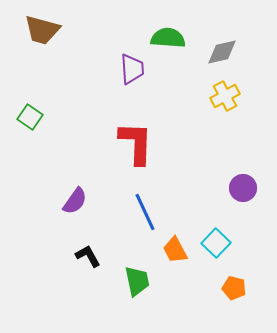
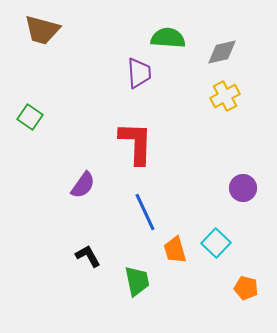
purple trapezoid: moved 7 px right, 4 px down
purple semicircle: moved 8 px right, 16 px up
orange trapezoid: rotated 12 degrees clockwise
orange pentagon: moved 12 px right
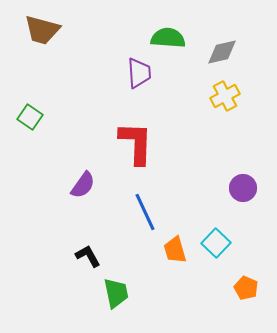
green trapezoid: moved 21 px left, 12 px down
orange pentagon: rotated 10 degrees clockwise
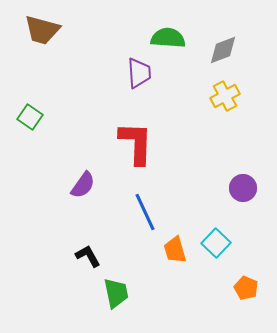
gray diamond: moved 1 px right, 2 px up; rotated 8 degrees counterclockwise
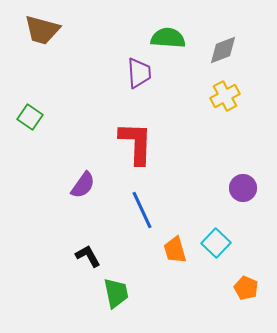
blue line: moved 3 px left, 2 px up
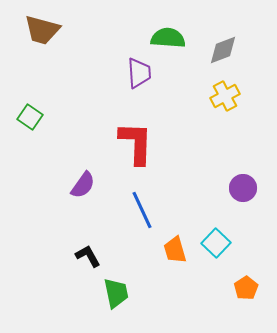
orange pentagon: rotated 15 degrees clockwise
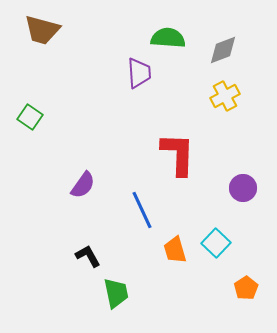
red L-shape: moved 42 px right, 11 px down
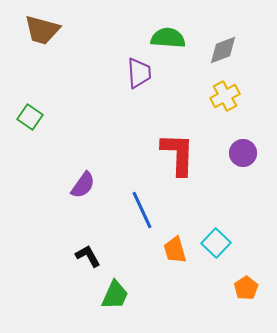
purple circle: moved 35 px up
green trapezoid: moved 1 px left, 2 px down; rotated 36 degrees clockwise
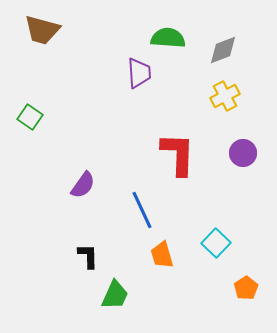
orange trapezoid: moved 13 px left, 5 px down
black L-shape: rotated 28 degrees clockwise
